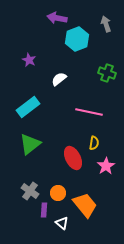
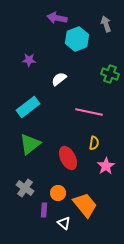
purple star: rotated 24 degrees counterclockwise
green cross: moved 3 px right, 1 px down
red ellipse: moved 5 px left
gray cross: moved 5 px left, 3 px up
white triangle: moved 2 px right
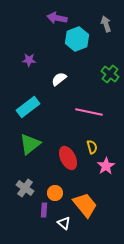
green cross: rotated 18 degrees clockwise
yellow semicircle: moved 2 px left, 4 px down; rotated 24 degrees counterclockwise
orange circle: moved 3 px left
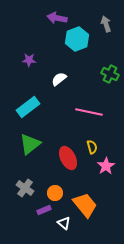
green cross: rotated 12 degrees counterclockwise
purple rectangle: rotated 64 degrees clockwise
